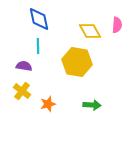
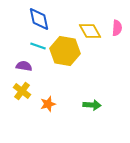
pink semicircle: moved 3 px down
cyan line: rotated 70 degrees counterclockwise
yellow hexagon: moved 12 px left, 11 px up
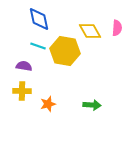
yellow cross: rotated 36 degrees counterclockwise
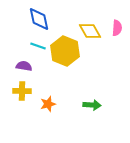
yellow hexagon: rotated 12 degrees clockwise
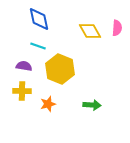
yellow hexagon: moved 5 px left, 18 px down
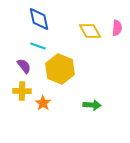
purple semicircle: rotated 42 degrees clockwise
orange star: moved 5 px left, 1 px up; rotated 21 degrees counterclockwise
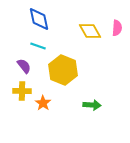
yellow hexagon: moved 3 px right, 1 px down
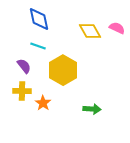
pink semicircle: rotated 70 degrees counterclockwise
yellow hexagon: rotated 8 degrees clockwise
green arrow: moved 4 px down
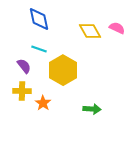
cyan line: moved 1 px right, 3 px down
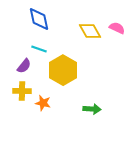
purple semicircle: rotated 77 degrees clockwise
orange star: rotated 21 degrees counterclockwise
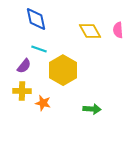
blue diamond: moved 3 px left
pink semicircle: moved 1 px right, 2 px down; rotated 119 degrees counterclockwise
